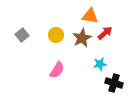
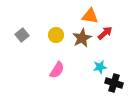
cyan star: moved 3 px down
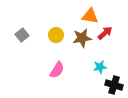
brown star: rotated 18 degrees clockwise
black cross: moved 2 px down
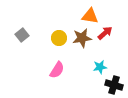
yellow circle: moved 3 px right, 3 px down
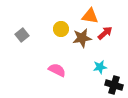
yellow circle: moved 2 px right, 9 px up
pink semicircle: rotated 96 degrees counterclockwise
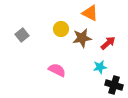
orange triangle: moved 3 px up; rotated 18 degrees clockwise
red arrow: moved 3 px right, 10 px down
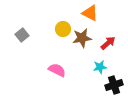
yellow circle: moved 2 px right
black cross: rotated 36 degrees counterclockwise
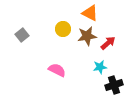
brown star: moved 5 px right, 2 px up
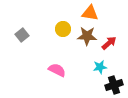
orange triangle: rotated 18 degrees counterclockwise
brown star: rotated 12 degrees clockwise
red arrow: moved 1 px right
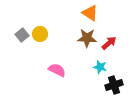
orange triangle: rotated 24 degrees clockwise
yellow circle: moved 23 px left, 5 px down
brown star: moved 2 px down
cyan star: rotated 24 degrees clockwise
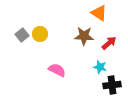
orange triangle: moved 9 px right
brown star: moved 3 px left, 2 px up
black cross: moved 2 px left; rotated 12 degrees clockwise
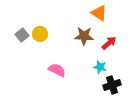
black cross: rotated 12 degrees counterclockwise
